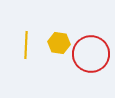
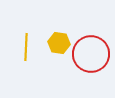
yellow line: moved 2 px down
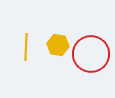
yellow hexagon: moved 1 px left, 2 px down
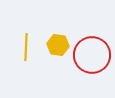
red circle: moved 1 px right, 1 px down
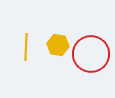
red circle: moved 1 px left, 1 px up
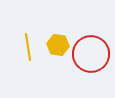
yellow line: moved 2 px right; rotated 12 degrees counterclockwise
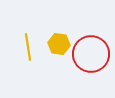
yellow hexagon: moved 1 px right, 1 px up
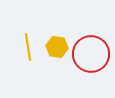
yellow hexagon: moved 2 px left, 3 px down
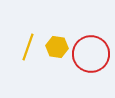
yellow line: rotated 28 degrees clockwise
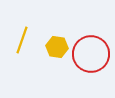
yellow line: moved 6 px left, 7 px up
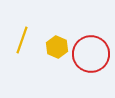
yellow hexagon: rotated 15 degrees clockwise
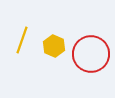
yellow hexagon: moved 3 px left, 1 px up
